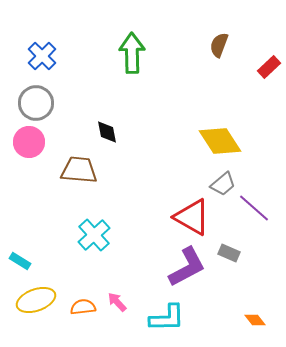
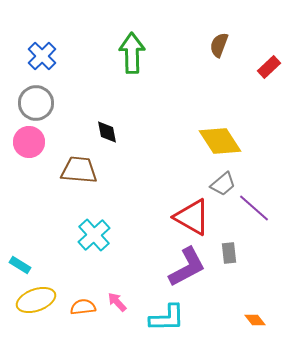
gray rectangle: rotated 60 degrees clockwise
cyan rectangle: moved 4 px down
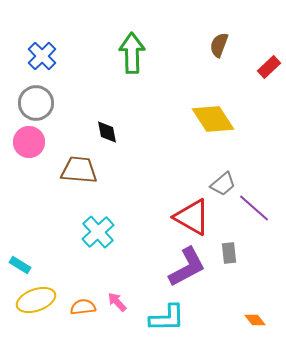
yellow diamond: moved 7 px left, 22 px up
cyan cross: moved 4 px right, 3 px up
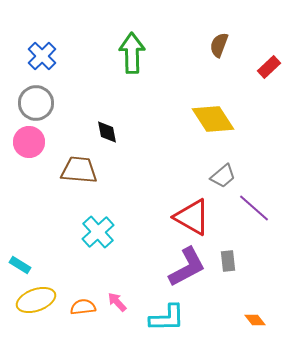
gray trapezoid: moved 8 px up
gray rectangle: moved 1 px left, 8 px down
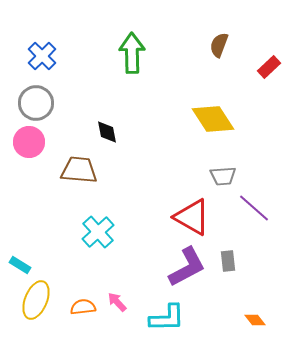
gray trapezoid: rotated 36 degrees clockwise
yellow ellipse: rotated 48 degrees counterclockwise
